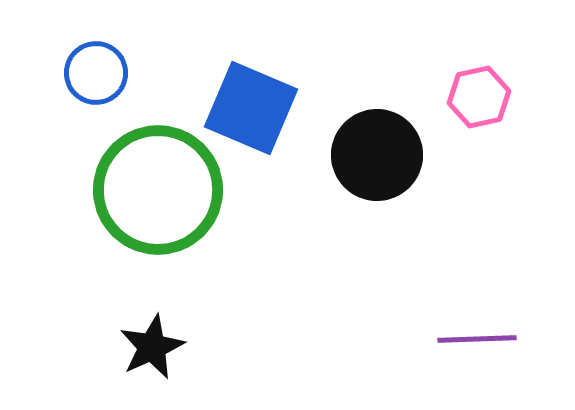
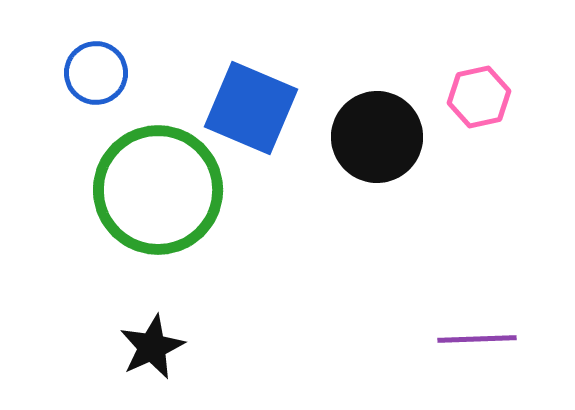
black circle: moved 18 px up
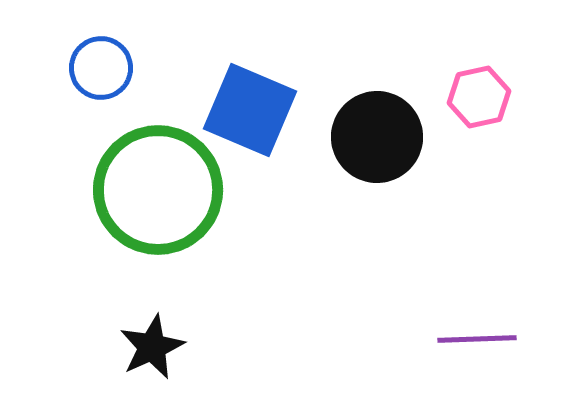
blue circle: moved 5 px right, 5 px up
blue square: moved 1 px left, 2 px down
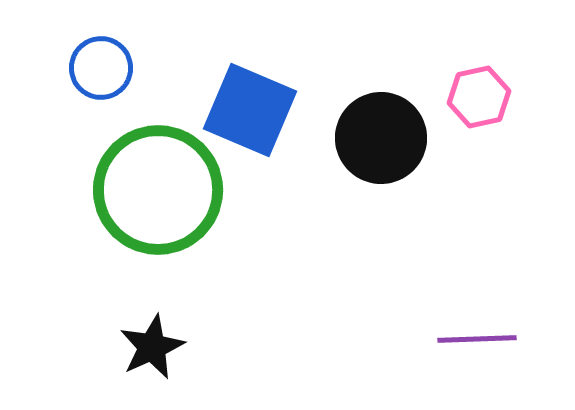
black circle: moved 4 px right, 1 px down
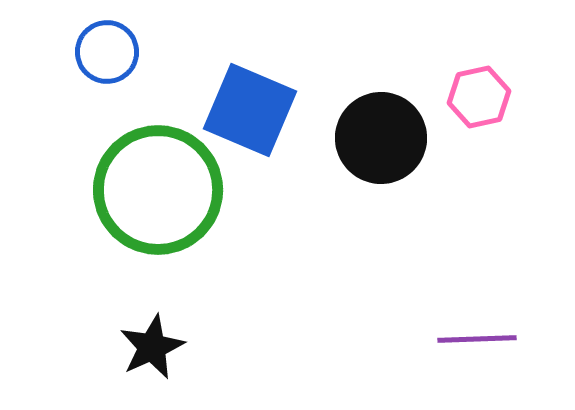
blue circle: moved 6 px right, 16 px up
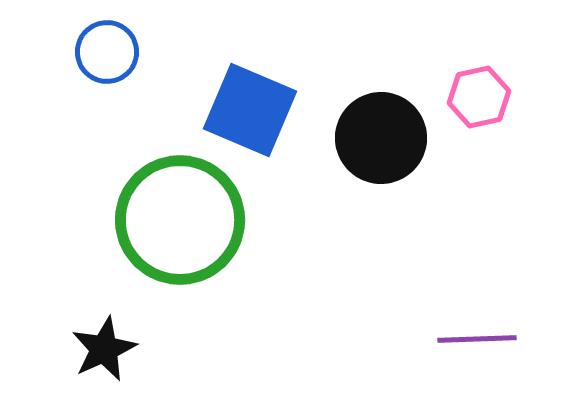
green circle: moved 22 px right, 30 px down
black star: moved 48 px left, 2 px down
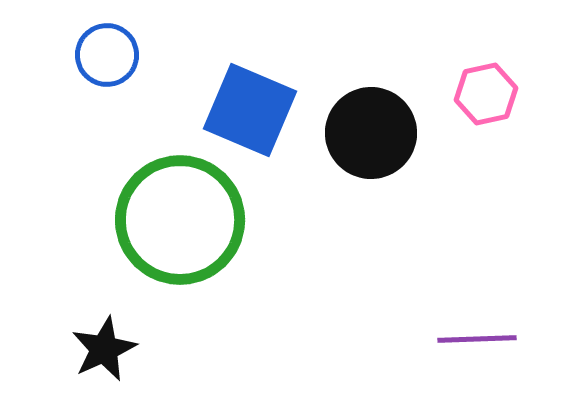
blue circle: moved 3 px down
pink hexagon: moved 7 px right, 3 px up
black circle: moved 10 px left, 5 px up
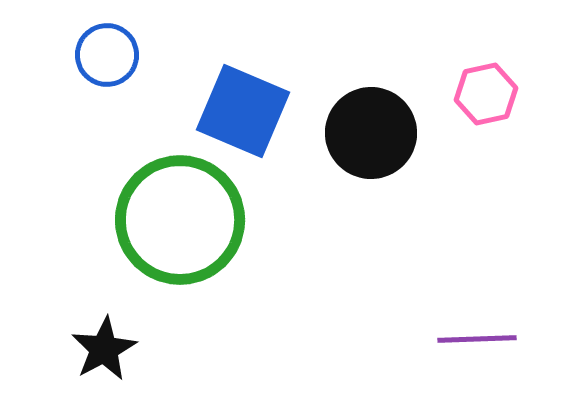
blue square: moved 7 px left, 1 px down
black star: rotated 4 degrees counterclockwise
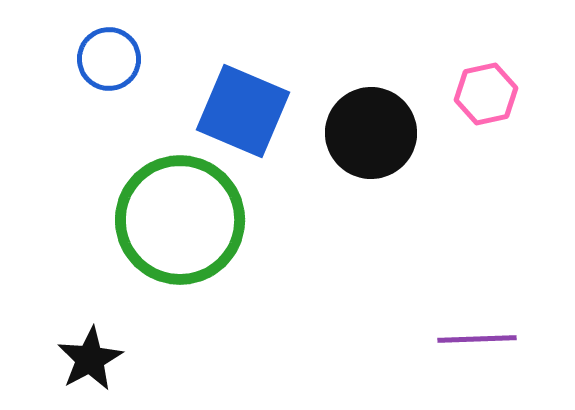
blue circle: moved 2 px right, 4 px down
black star: moved 14 px left, 10 px down
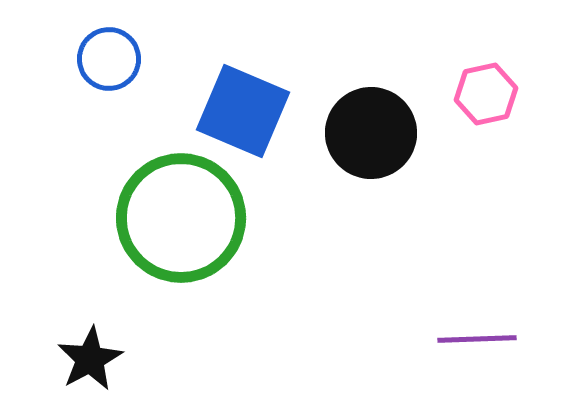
green circle: moved 1 px right, 2 px up
